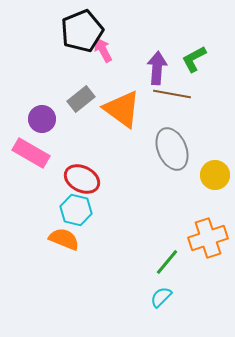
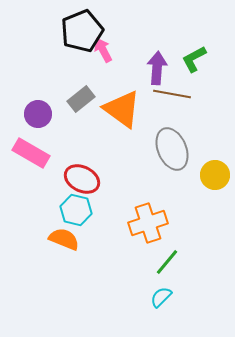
purple circle: moved 4 px left, 5 px up
orange cross: moved 60 px left, 15 px up
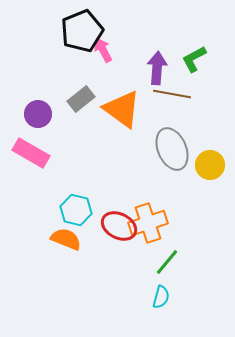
yellow circle: moved 5 px left, 10 px up
red ellipse: moved 37 px right, 47 px down
orange semicircle: moved 2 px right
cyan semicircle: rotated 150 degrees clockwise
